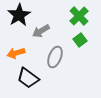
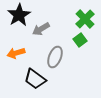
green cross: moved 6 px right, 3 px down
gray arrow: moved 2 px up
black trapezoid: moved 7 px right, 1 px down
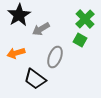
green square: rotated 24 degrees counterclockwise
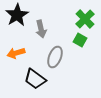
black star: moved 2 px left
gray arrow: rotated 72 degrees counterclockwise
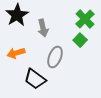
gray arrow: moved 2 px right, 1 px up
green square: rotated 16 degrees clockwise
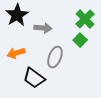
gray arrow: rotated 72 degrees counterclockwise
black trapezoid: moved 1 px left, 1 px up
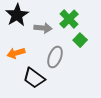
green cross: moved 16 px left
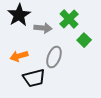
black star: moved 2 px right
green square: moved 4 px right
orange arrow: moved 3 px right, 3 px down
gray ellipse: moved 1 px left
black trapezoid: rotated 50 degrees counterclockwise
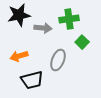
black star: rotated 20 degrees clockwise
green cross: rotated 36 degrees clockwise
green square: moved 2 px left, 2 px down
gray ellipse: moved 4 px right, 3 px down
black trapezoid: moved 2 px left, 2 px down
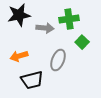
gray arrow: moved 2 px right
